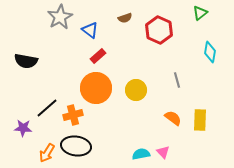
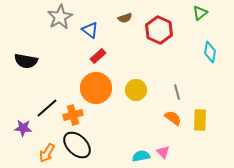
gray line: moved 12 px down
black ellipse: moved 1 px right, 1 px up; rotated 36 degrees clockwise
cyan semicircle: moved 2 px down
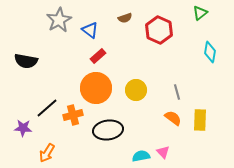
gray star: moved 1 px left, 3 px down
black ellipse: moved 31 px right, 15 px up; rotated 52 degrees counterclockwise
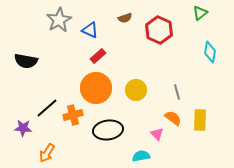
blue triangle: rotated 12 degrees counterclockwise
pink triangle: moved 6 px left, 18 px up
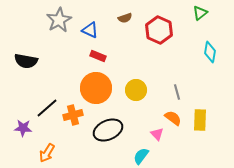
red rectangle: rotated 63 degrees clockwise
black ellipse: rotated 16 degrees counterclockwise
cyan semicircle: rotated 42 degrees counterclockwise
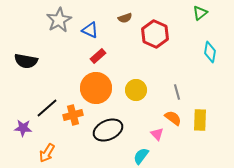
red hexagon: moved 4 px left, 4 px down
red rectangle: rotated 63 degrees counterclockwise
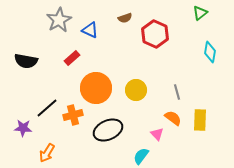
red rectangle: moved 26 px left, 2 px down
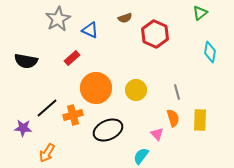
gray star: moved 1 px left, 1 px up
orange semicircle: rotated 36 degrees clockwise
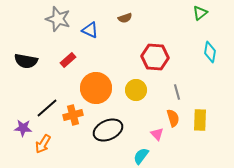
gray star: rotated 25 degrees counterclockwise
red hexagon: moved 23 px down; rotated 20 degrees counterclockwise
red rectangle: moved 4 px left, 2 px down
orange arrow: moved 4 px left, 9 px up
